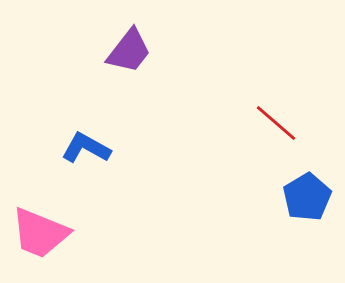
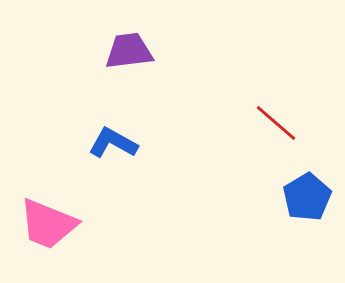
purple trapezoid: rotated 135 degrees counterclockwise
blue L-shape: moved 27 px right, 5 px up
pink trapezoid: moved 8 px right, 9 px up
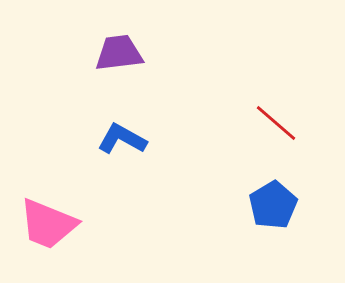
purple trapezoid: moved 10 px left, 2 px down
blue L-shape: moved 9 px right, 4 px up
blue pentagon: moved 34 px left, 8 px down
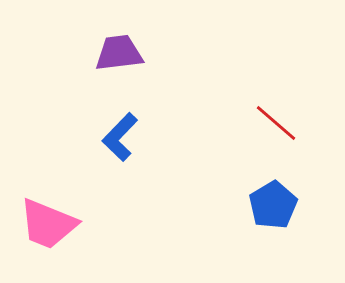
blue L-shape: moved 2 px left, 2 px up; rotated 75 degrees counterclockwise
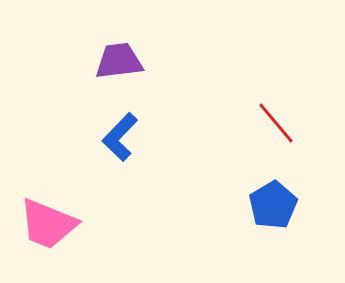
purple trapezoid: moved 8 px down
red line: rotated 9 degrees clockwise
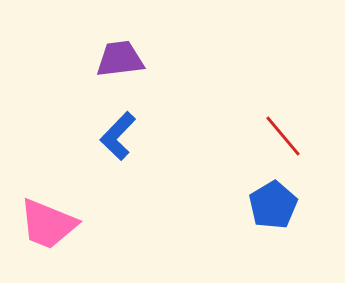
purple trapezoid: moved 1 px right, 2 px up
red line: moved 7 px right, 13 px down
blue L-shape: moved 2 px left, 1 px up
